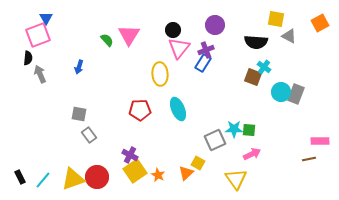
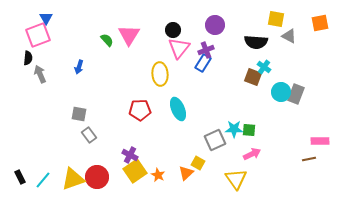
orange square at (320, 23): rotated 18 degrees clockwise
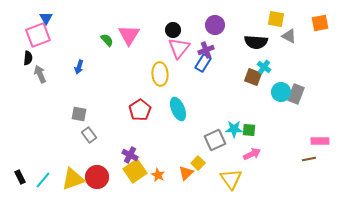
red pentagon at (140, 110): rotated 30 degrees counterclockwise
yellow square at (198, 163): rotated 16 degrees clockwise
yellow triangle at (236, 179): moved 5 px left
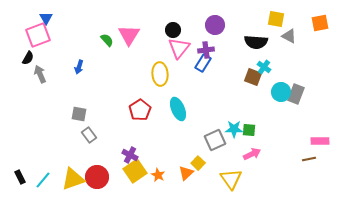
purple cross at (206, 50): rotated 14 degrees clockwise
black semicircle at (28, 58): rotated 24 degrees clockwise
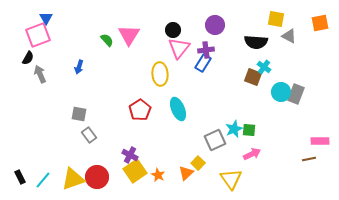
cyan star at (234, 129): rotated 24 degrees counterclockwise
